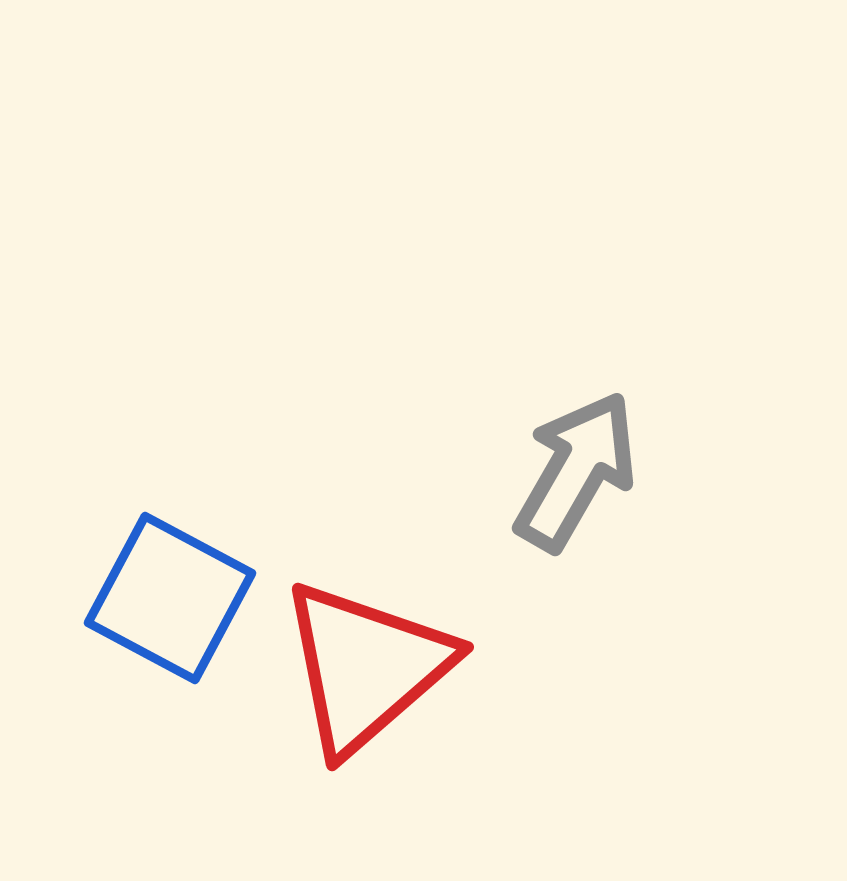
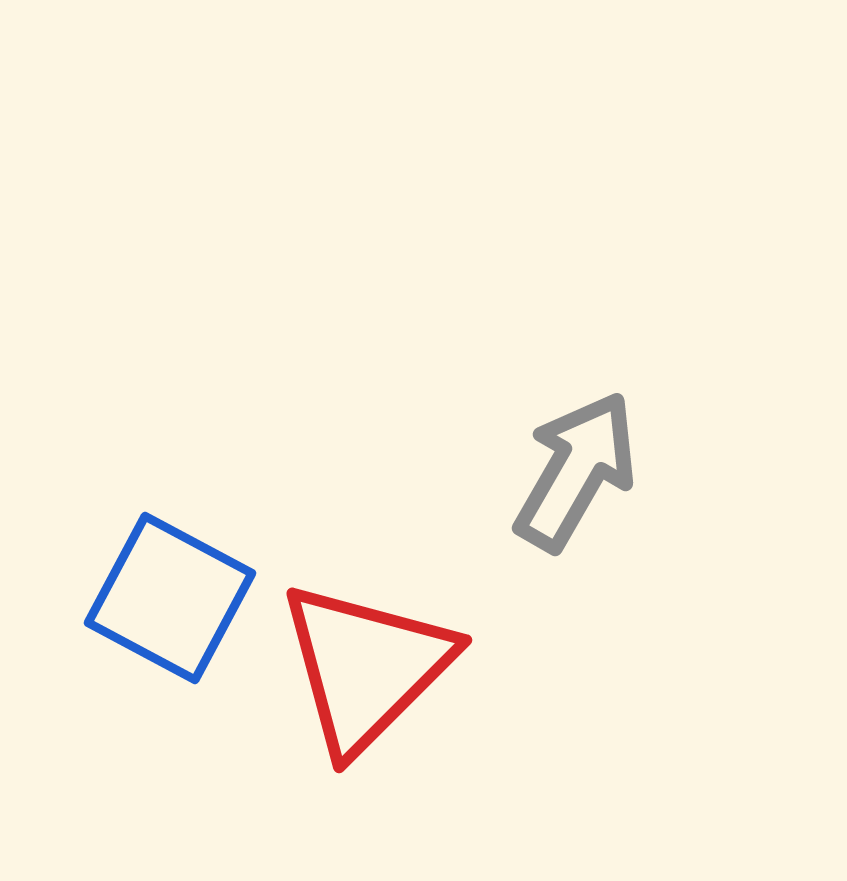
red triangle: rotated 4 degrees counterclockwise
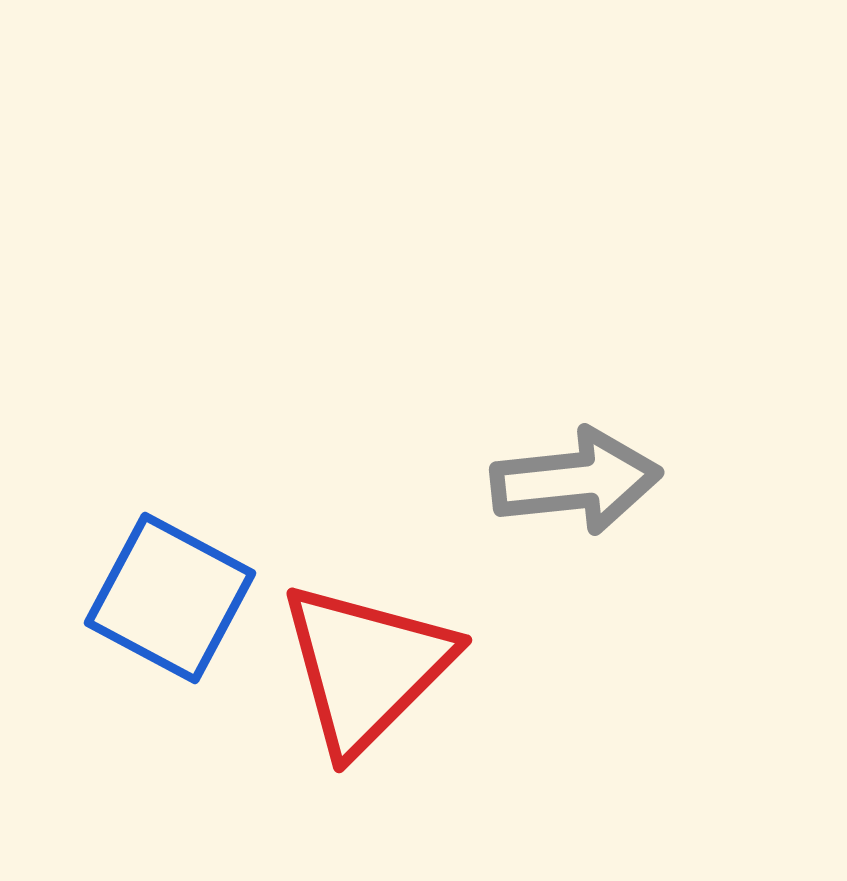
gray arrow: moved 10 px down; rotated 54 degrees clockwise
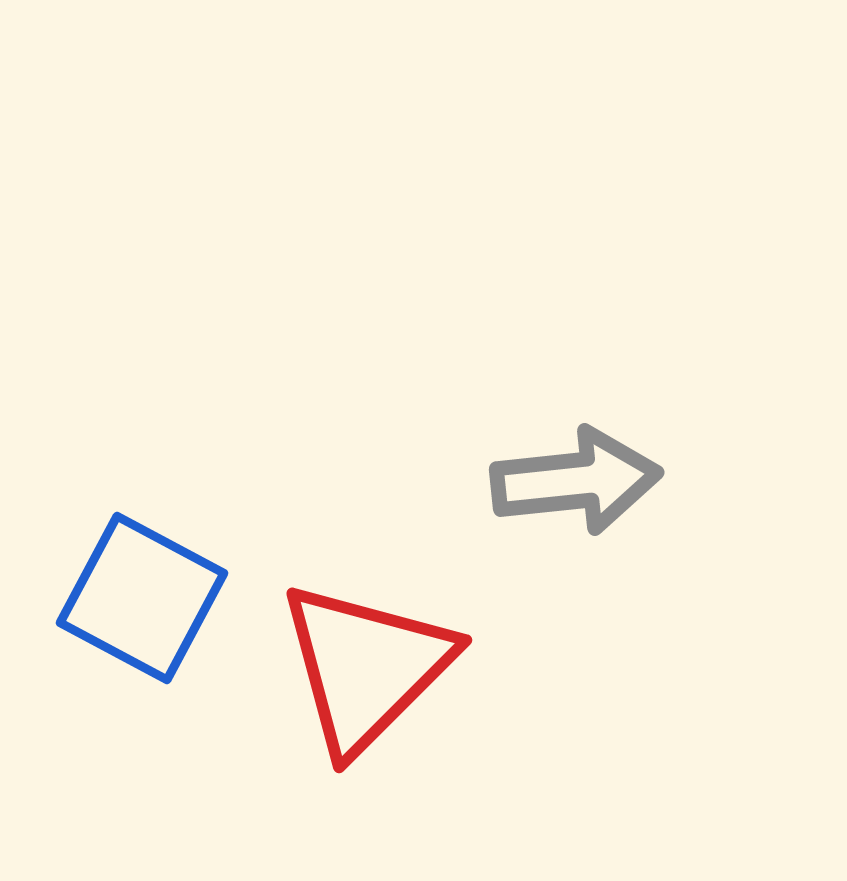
blue square: moved 28 px left
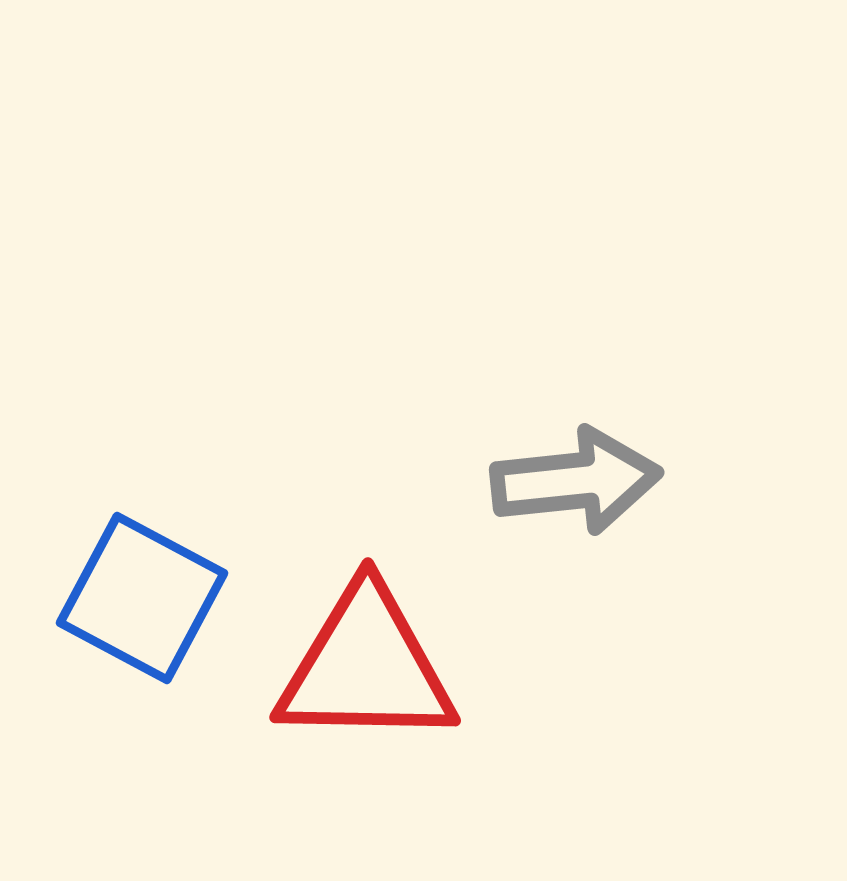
red triangle: rotated 46 degrees clockwise
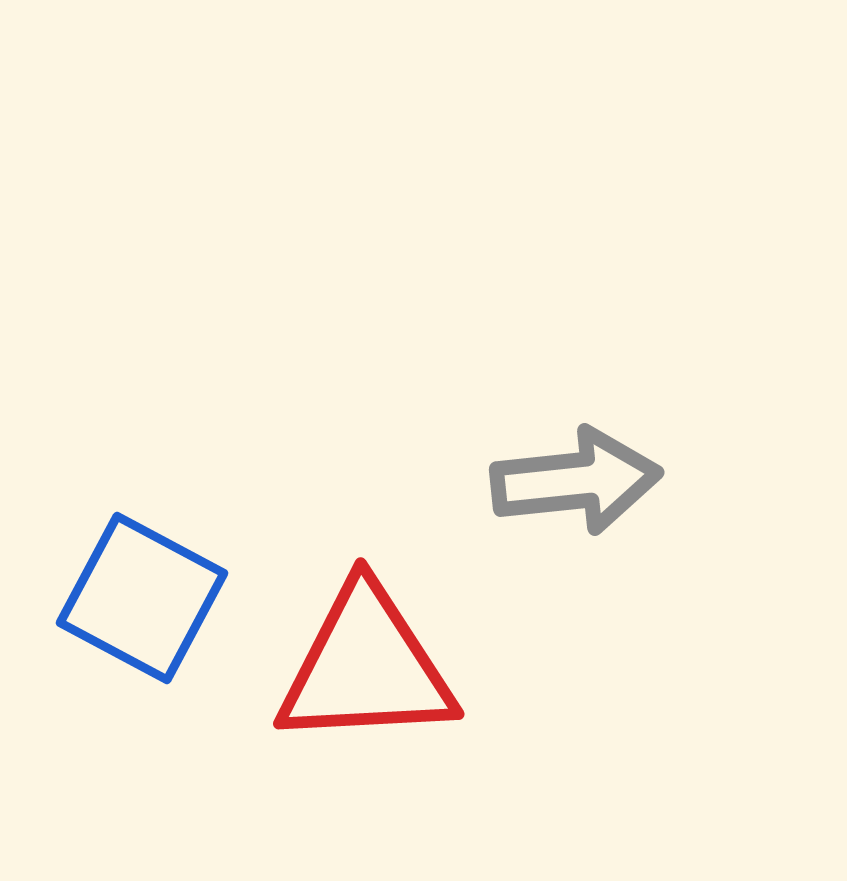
red triangle: rotated 4 degrees counterclockwise
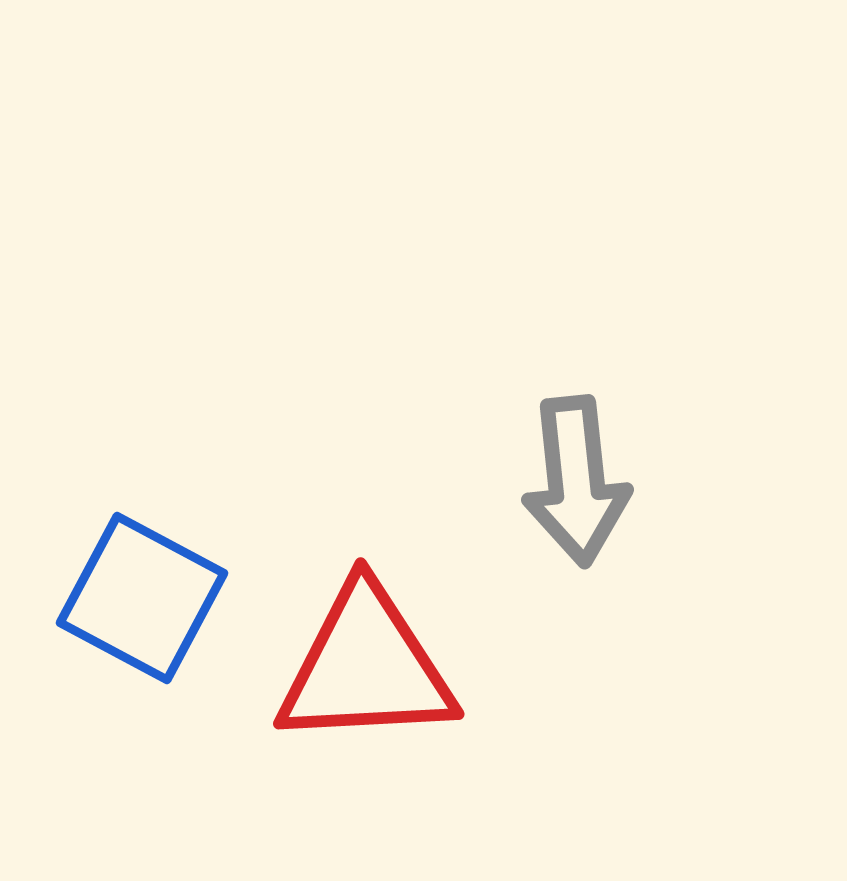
gray arrow: rotated 90 degrees clockwise
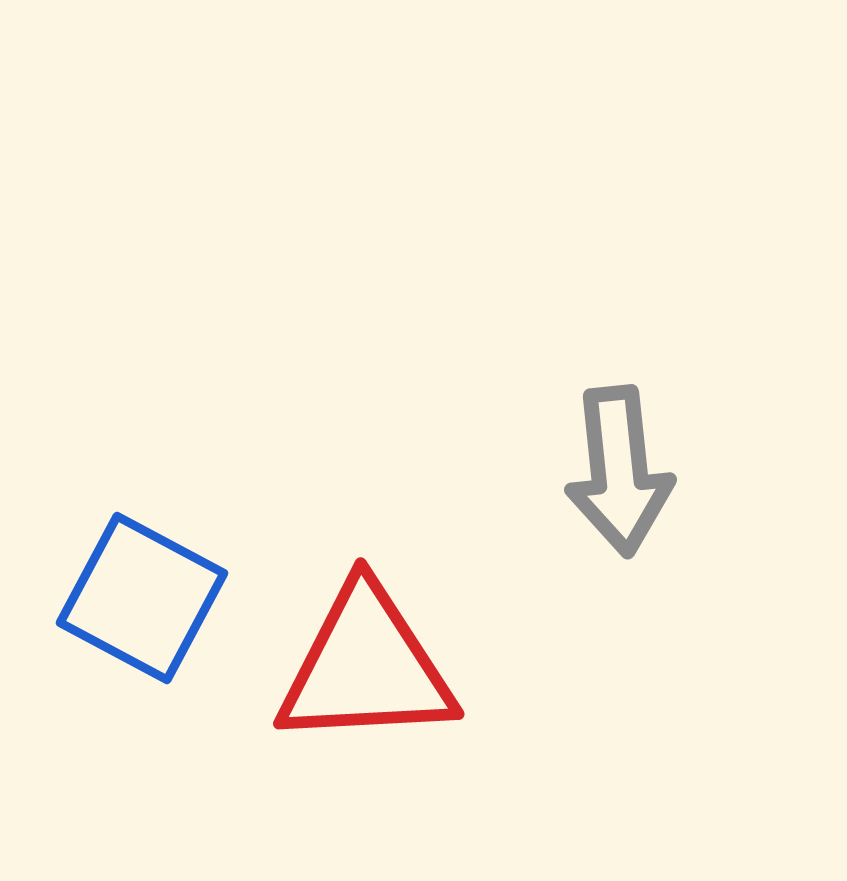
gray arrow: moved 43 px right, 10 px up
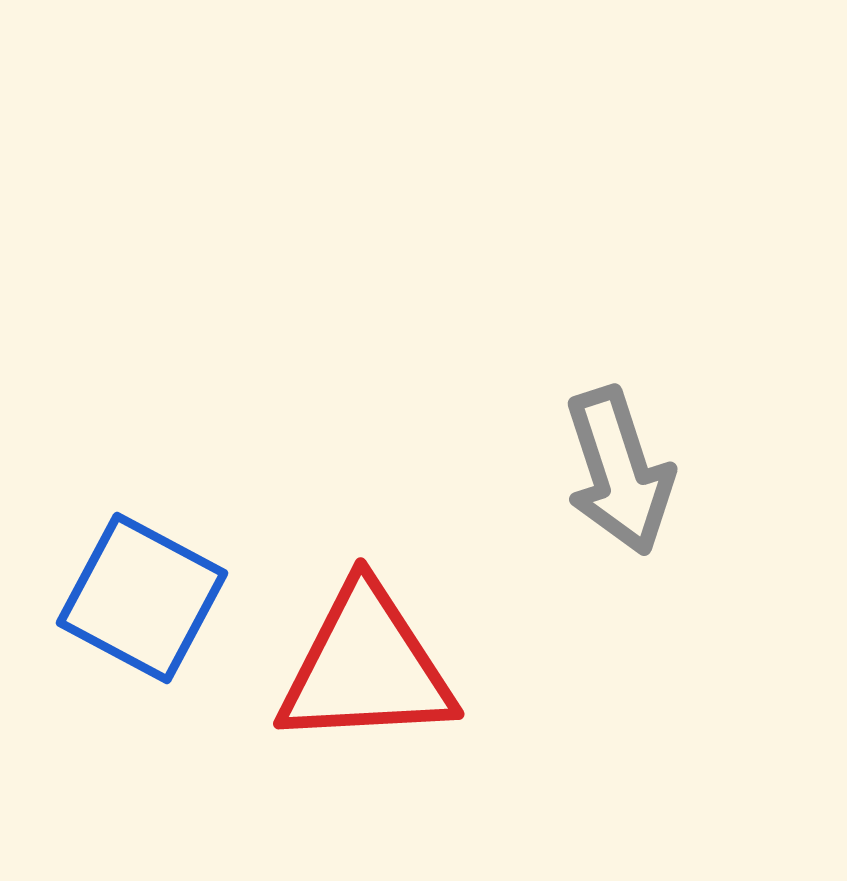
gray arrow: rotated 12 degrees counterclockwise
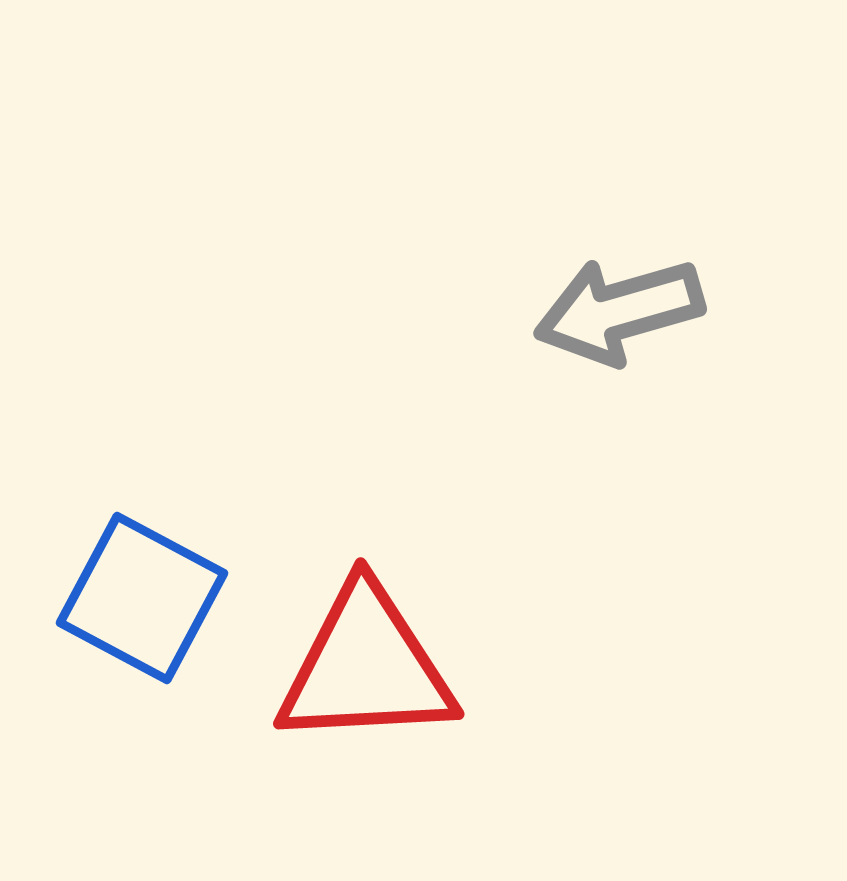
gray arrow: moved 160 px up; rotated 92 degrees clockwise
